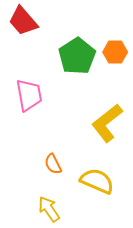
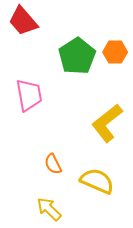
yellow arrow: rotated 12 degrees counterclockwise
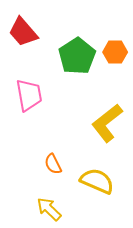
red trapezoid: moved 11 px down
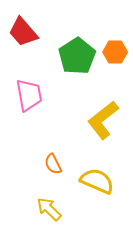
yellow L-shape: moved 4 px left, 3 px up
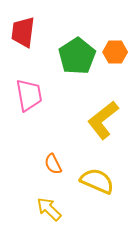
red trapezoid: rotated 48 degrees clockwise
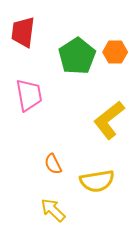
yellow L-shape: moved 6 px right
yellow semicircle: rotated 148 degrees clockwise
yellow arrow: moved 4 px right, 1 px down
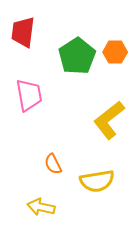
yellow arrow: moved 12 px left, 3 px up; rotated 32 degrees counterclockwise
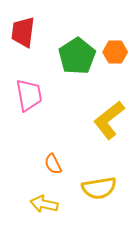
yellow semicircle: moved 2 px right, 7 px down
yellow arrow: moved 3 px right, 3 px up
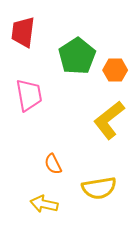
orange hexagon: moved 18 px down
